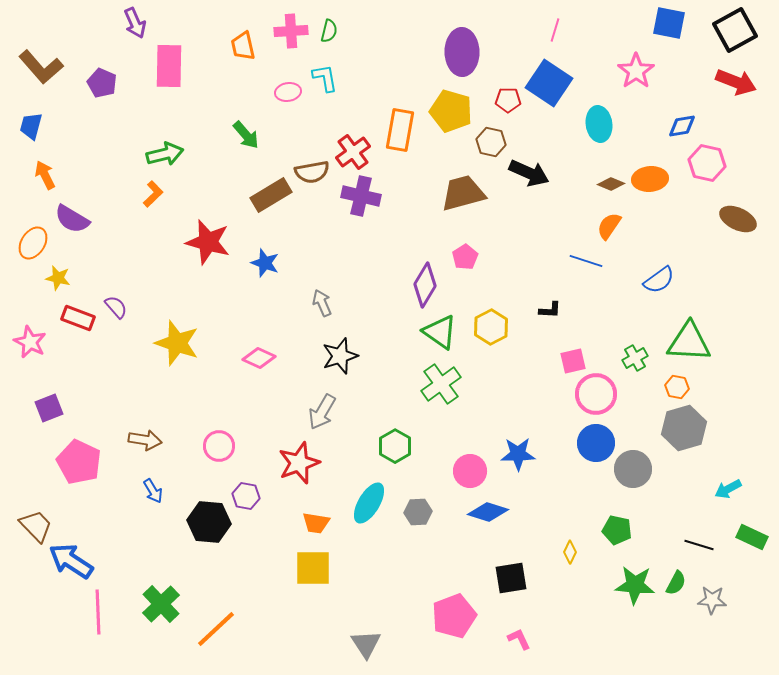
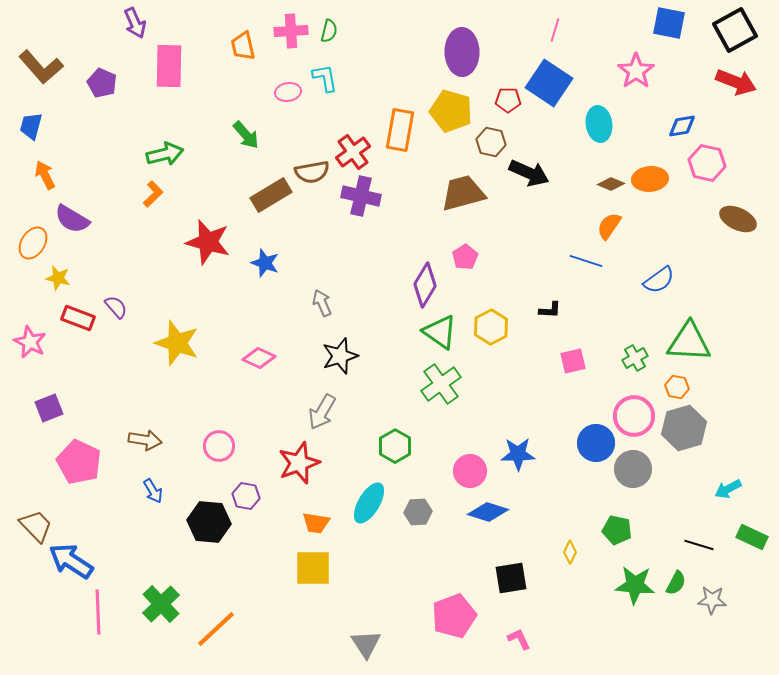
pink circle at (596, 394): moved 38 px right, 22 px down
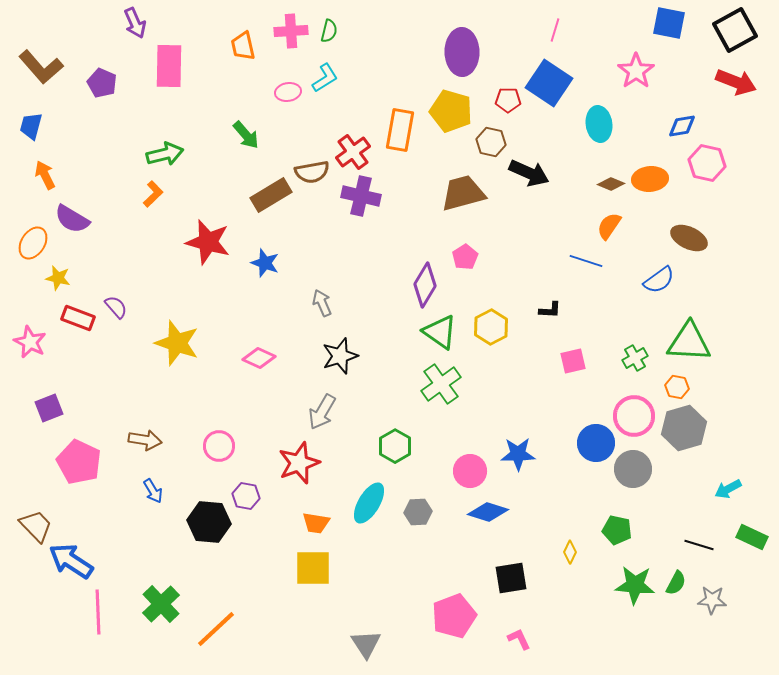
cyan L-shape at (325, 78): rotated 68 degrees clockwise
brown ellipse at (738, 219): moved 49 px left, 19 px down
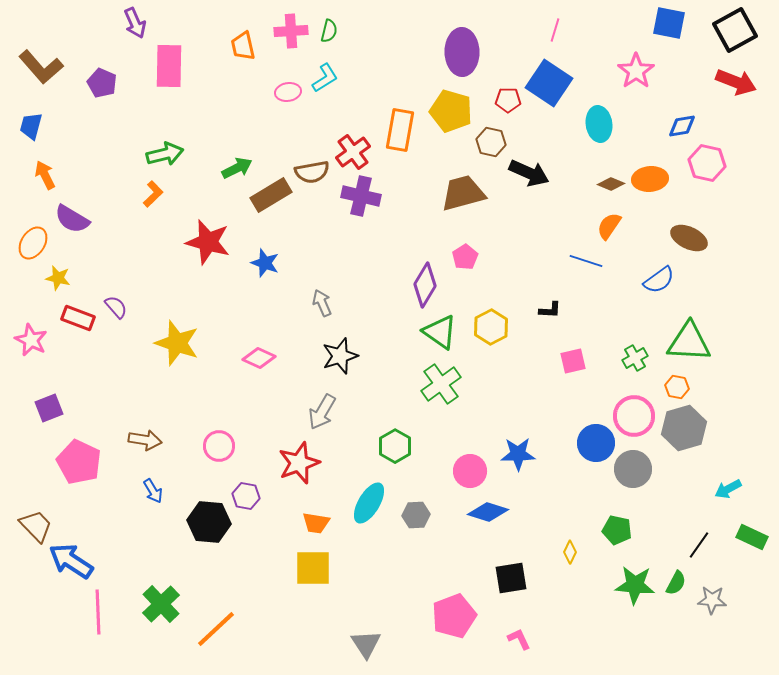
green arrow at (246, 135): moved 9 px left, 33 px down; rotated 76 degrees counterclockwise
pink star at (30, 342): moved 1 px right, 2 px up
gray hexagon at (418, 512): moved 2 px left, 3 px down
black line at (699, 545): rotated 72 degrees counterclockwise
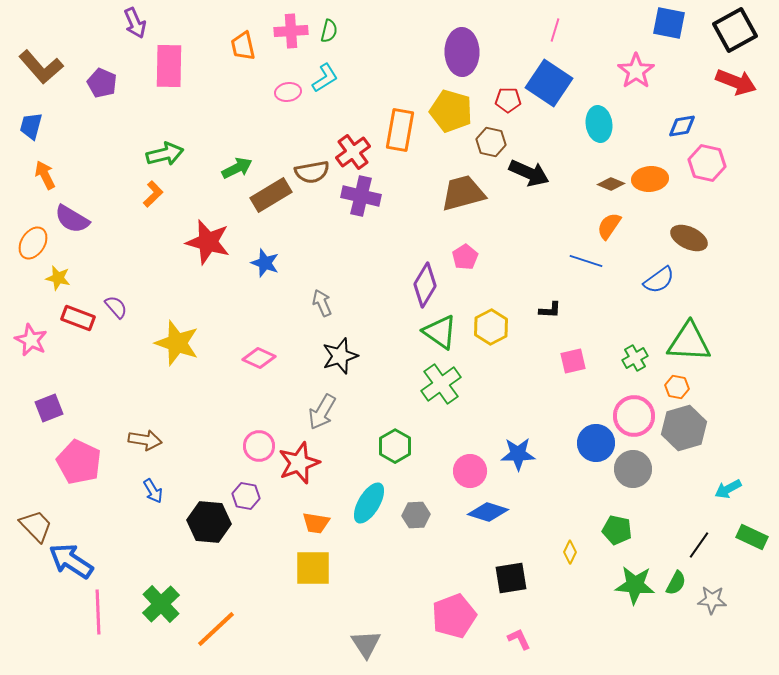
pink circle at (219, 446): moved 40 px right
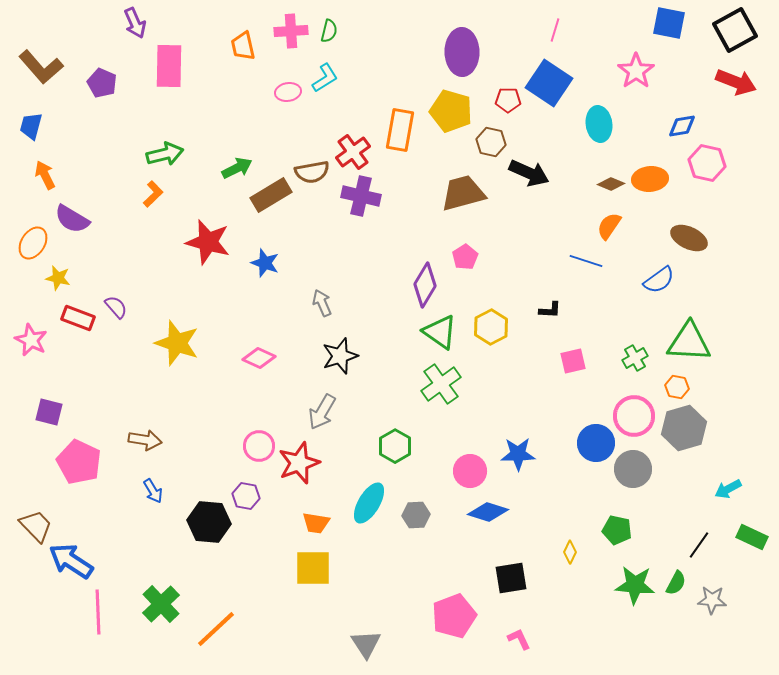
purple square at (49, 408): moved 4 px down; rotated 36 degrees clockwise
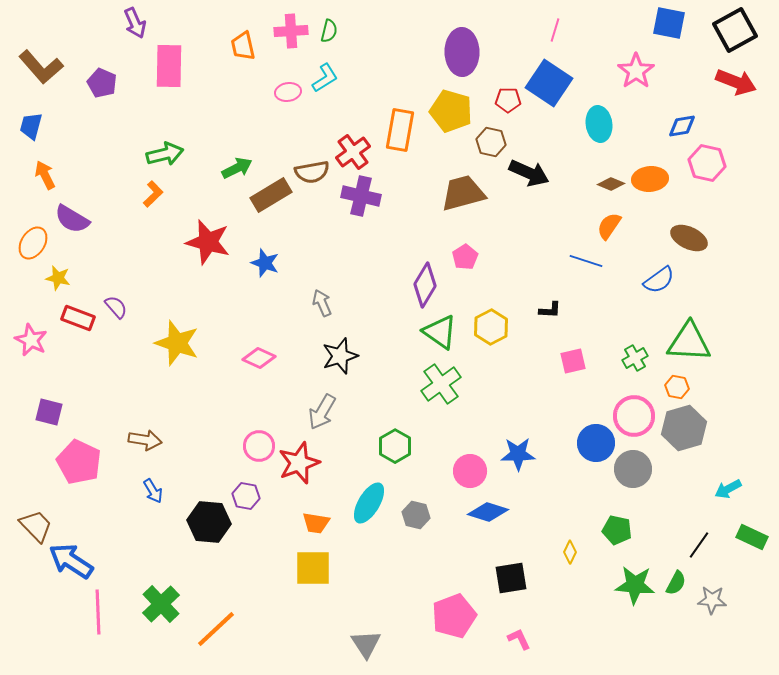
gray hexagon at (416, 515): rotated 16 degrees clockwise
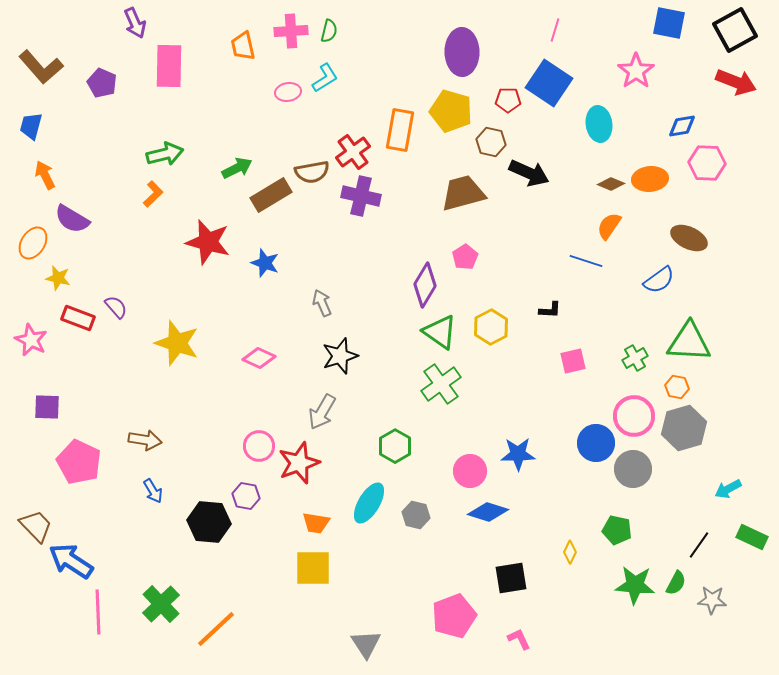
pink hexagon at (707, 163): rotated 9 degrees counterclockwise
purple square at (49, 412): moved 2 px left, 5 px up; rotated 12 degrees counterclockwise
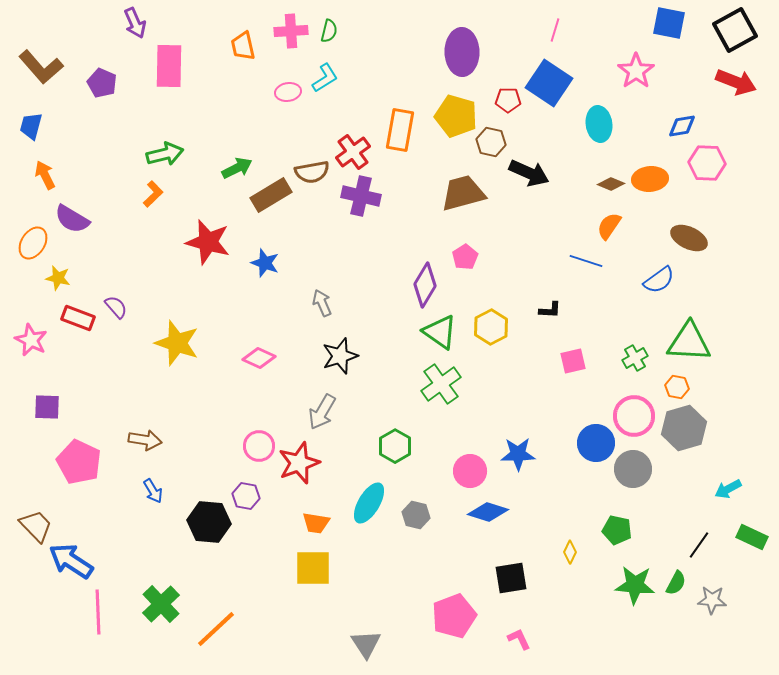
yellow pentagon at (451, 111): moved 5 px right, 5 px down
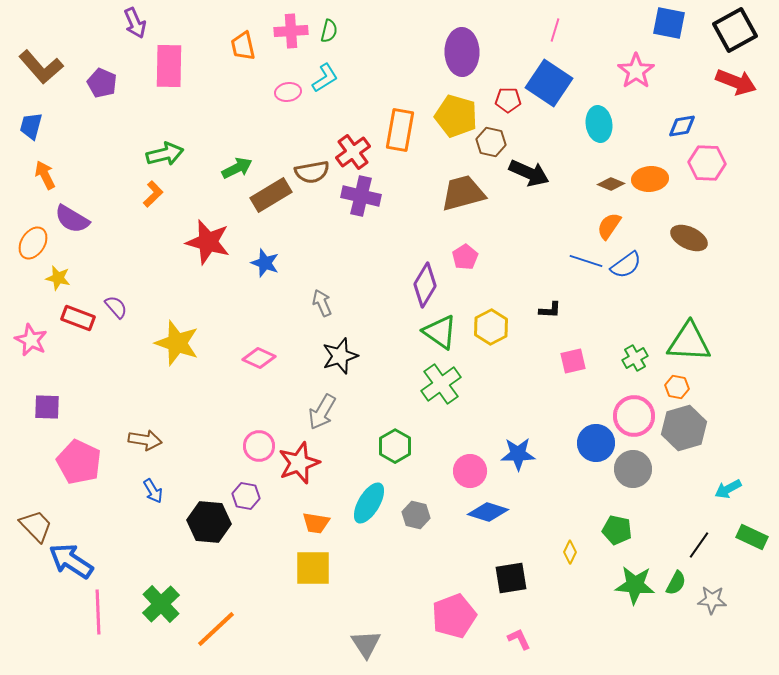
blue semicircle at (659, 280): moved 33 px left, 15 px up
